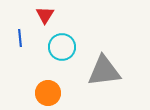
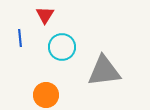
orange circle: moved 2 px left, 2 px down
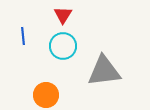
red triangle: moved 18 px right
blue line: moved 3 px right, 2 px up
cyan circle: moved 1 px right, 1 px up
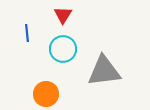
blue line: moved 4 px right, 3 px up
cyan circle: moved 3 px down
orange circle: moved 1 px up
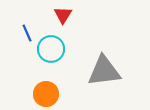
blue line: rotated 18 degrees counterclockwise
cyan circle: moved 12 px left
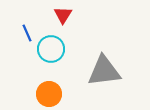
orange circle: moved 3 px right
